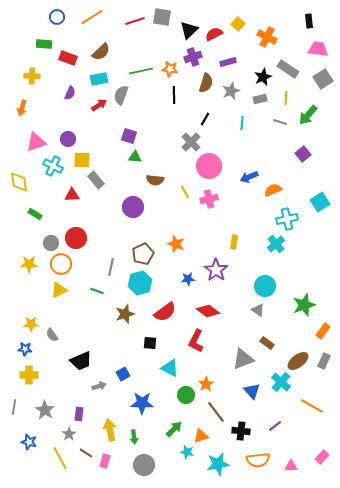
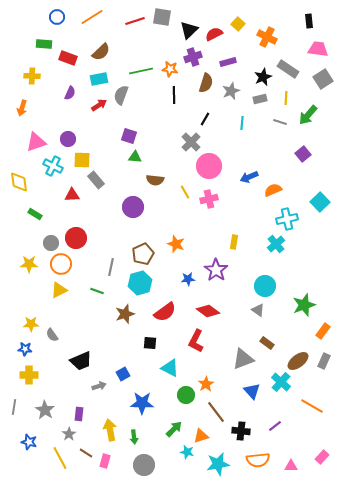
cyan square at (320, 202): rotated 12 degrees counterclockwise
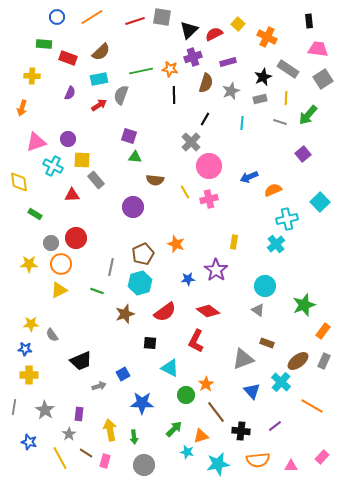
brown rectangle at (267, 343): rotated 16 degrees counterclockwise
